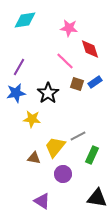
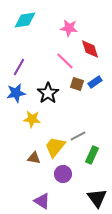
black triangle: rotated 45 degrees clockwise
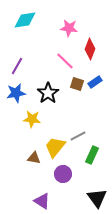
red diamond: rotated 40 degrees clockwise
purple line: moved 2 px left, 1 px up
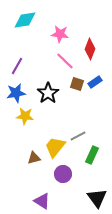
pink star: moved 9 px left, 6 px down
yellow star: moved 7 px left, 3 px up
brown triangle: rotated 24 degrees counterclockwise
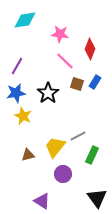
blue rectangle: rotated 24 degrees counterclockwise
yellow star: moved 2 px left; rotated 18 degrees clockwise
brown triangle: moved 6 px left, 3 px up
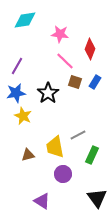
brown square: moved 2 px left, 2 px up
gray line: moved 1 px up
yellow trapezoid: rotated 50 degrees counterclockwise
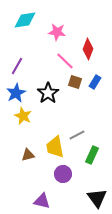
pink star: moved 3 px left, 2 px up
red diamond: moved 2 px left
blue star: rotated 18 degrees counterclockwise
gray line: moved 1 px left
purple triangle: rotated 18 degrees counterclockwise
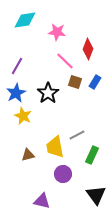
black triangle: moved 1 px left, 3 px up
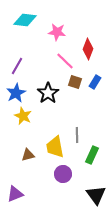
cyan diamond: rotated 15 degrees clockwise
gray line: rotated 63 degrees counterclockwise
purple triangle: moved 27 px left, 7 px up; rotated 36 degrees counterclockwise
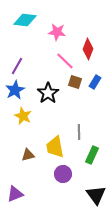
blue star: moved 1 px left, 3 px up
gray line: moved 2 px right, 3 px up
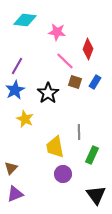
yellow star: moved 2 px right, 3 px down
brown triangle: moved 17 px left, 13 px down; rotated 32 degrees counterclockwise
